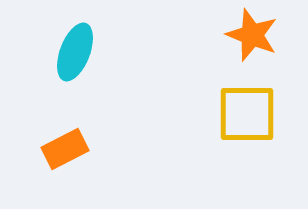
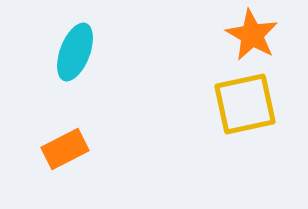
orange star: rotated 8 degrees clockwise
yellow square: moved 2 px left, 10 px up; rotated 12 degrees counterclockwise
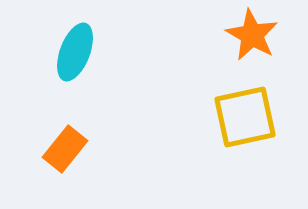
yellow square: moved 13 px down
orange rectangle: rotated 24 degrees counterclockwise
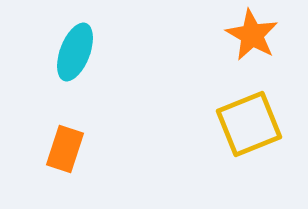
yellow square: moved 4 px right, 7 px down; rotated 10 degrees counterclockwise
orange rectangle: rotated 21 degrees counterclockwise
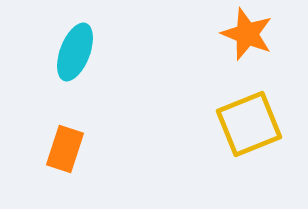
orange star: moved 5 px left, 1 px up; rotated 8 degrees counterclockwise
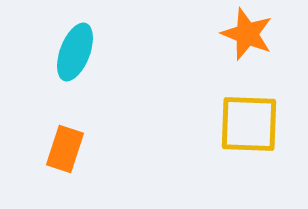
yellow square: rotated 24 degrees clockwise
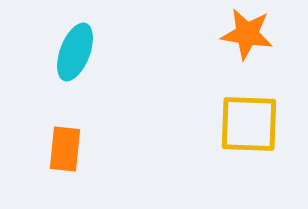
orange star: rotated 12 degrees counterclockwise
orange rectangle: rotated 12 degrees counterclockwise
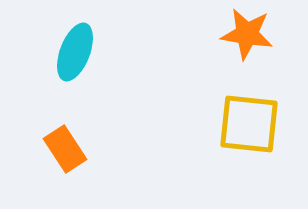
yellow square: rotated 4 degrees clockwise
orange rectangle: rotated 39 degrees counterclockwise
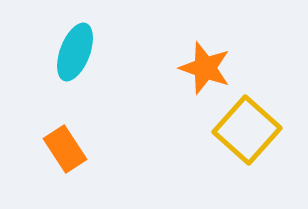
orange star: moved 42 px left, 34 px down; rotated 10 degrees clockwise
yellow square: moved 2 px left, 6 px down; rotated 36 degrees clockwise
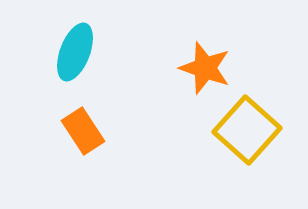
orange rectangle: moved 18 px right, 18 px up
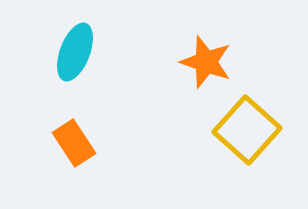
orange star: moved 1 px right, 6 px up
orange rectangle: moved 9 px left, 12 px down
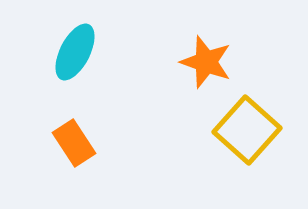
cyan ellipse: rotated 6 degrees clockwise
